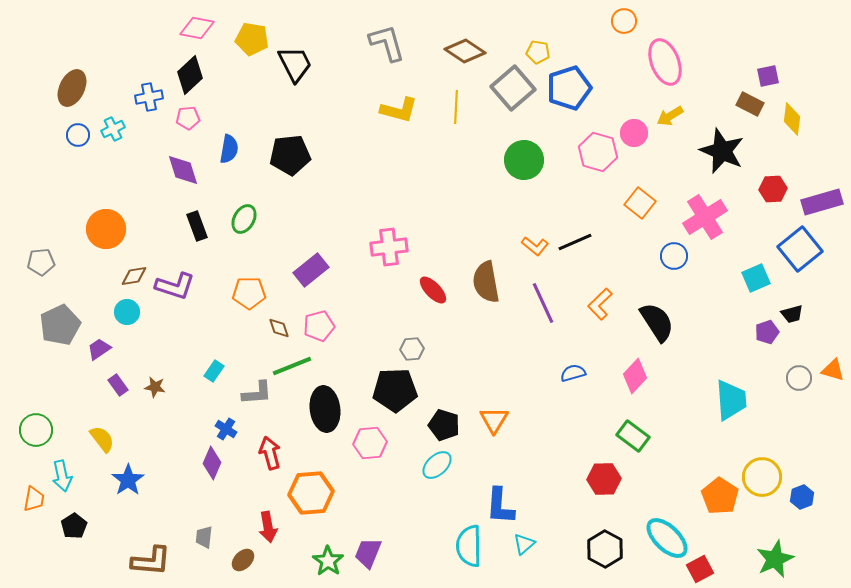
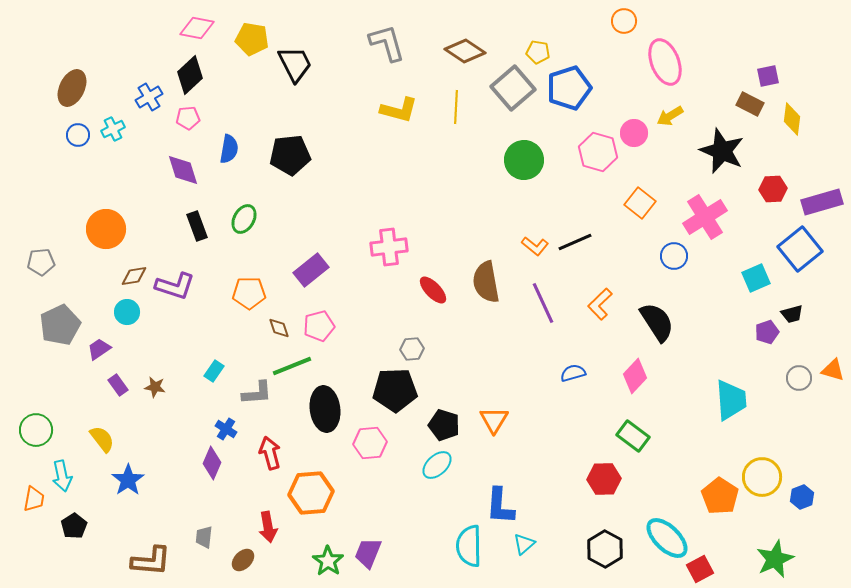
blue cross at (149, 97): rotated 20 degrees counterclockwise
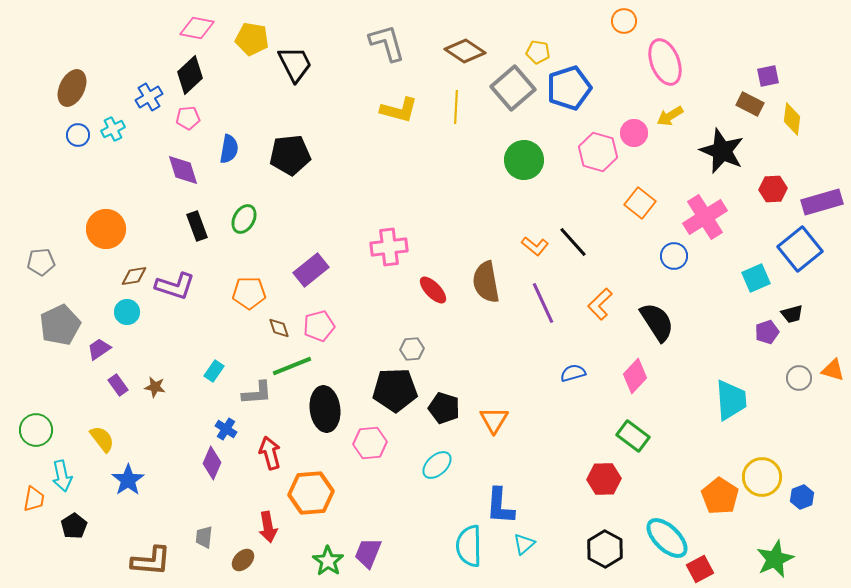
black line at (575, 242): moved 2 px left; rotated 72 degrees clockwise
black pentagon at (444, 425): moved 17 px up
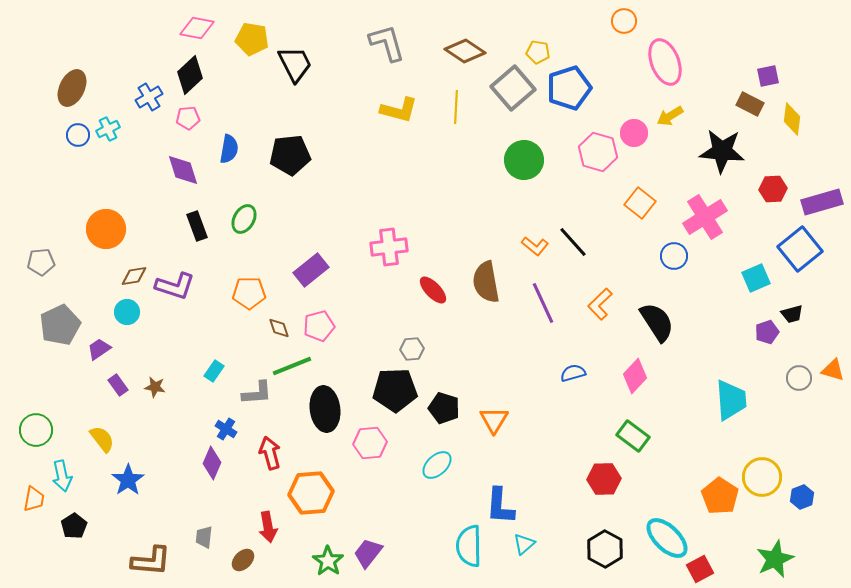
cyan cross at (113, 129): moved 5 px left
black star at (722, 151): rotated 18 degrees counterclockwise
purple trapezoid at (368, 553): rotated 16 degrees clockwise
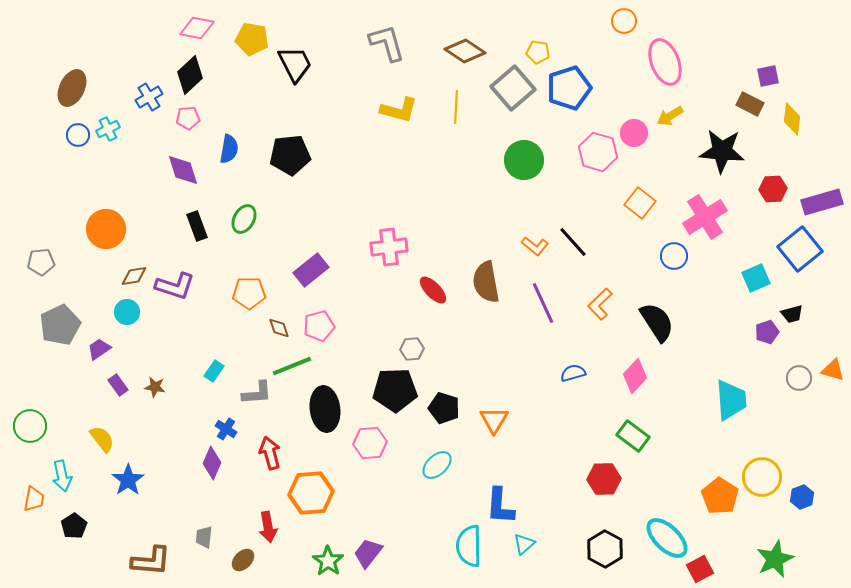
green circle at (36, 430): moved 6 px left, 4 px up
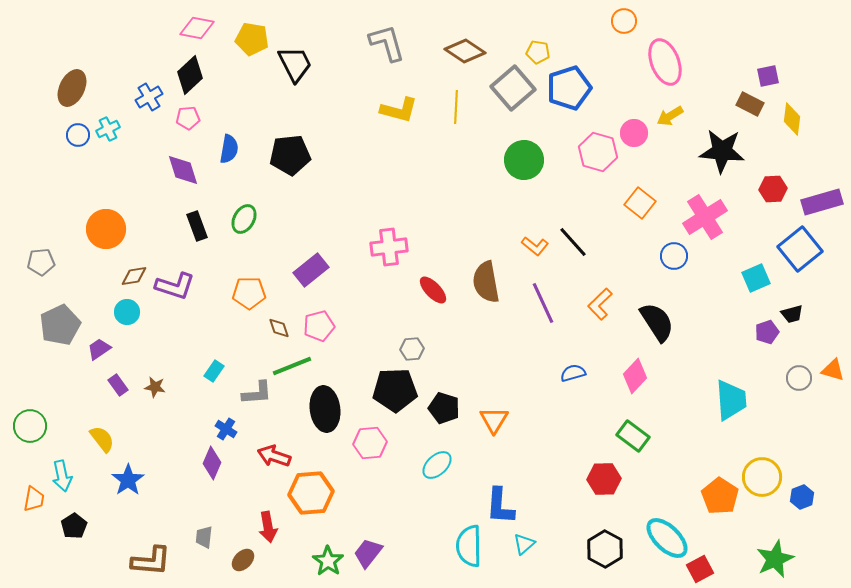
red arrow at (270, 453): moved 4 px right, 3 px down; rotated 56 degrees counterclockwise
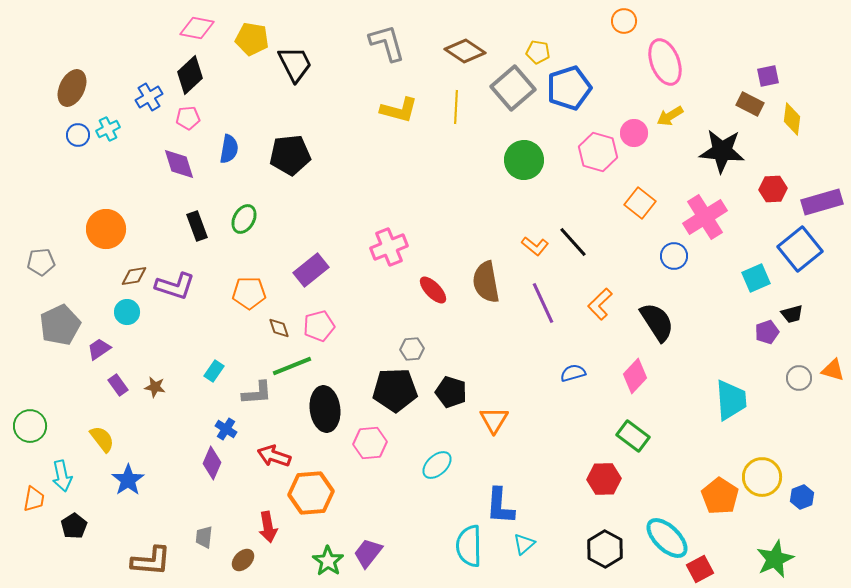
purple diamond at (183, 170): moved 4 px left, 6 px up
pink cross at (389, 247): rotated 15 degrees counterclockwise
black pentagon at (444, 408): moved 7 px right, 16 px up
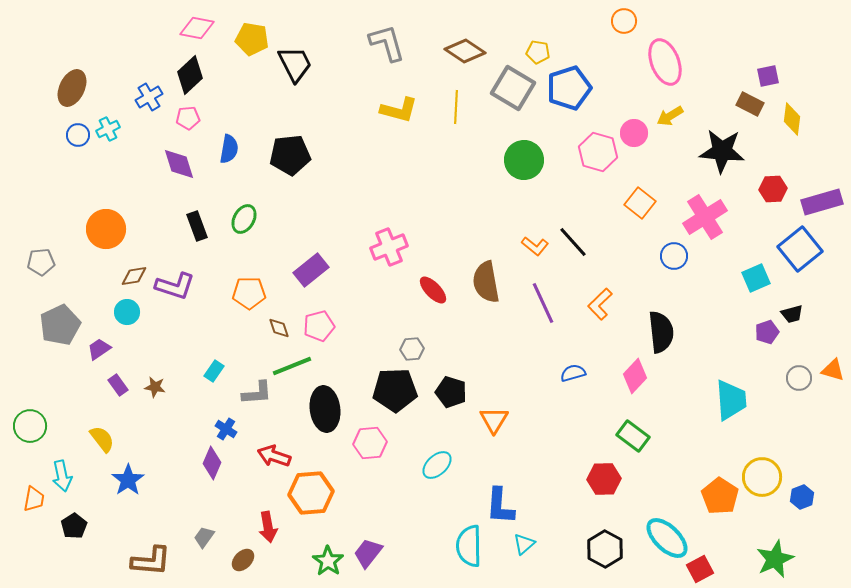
gray square at (513, 88): rotated 18 degrees counterclockwise
black semicircle at (657, 322): moved 4 px right, 10 px down; rotated 27 degrees clockwise
gray trapezoid at (204, 537): rotated 30 degrees clockwise
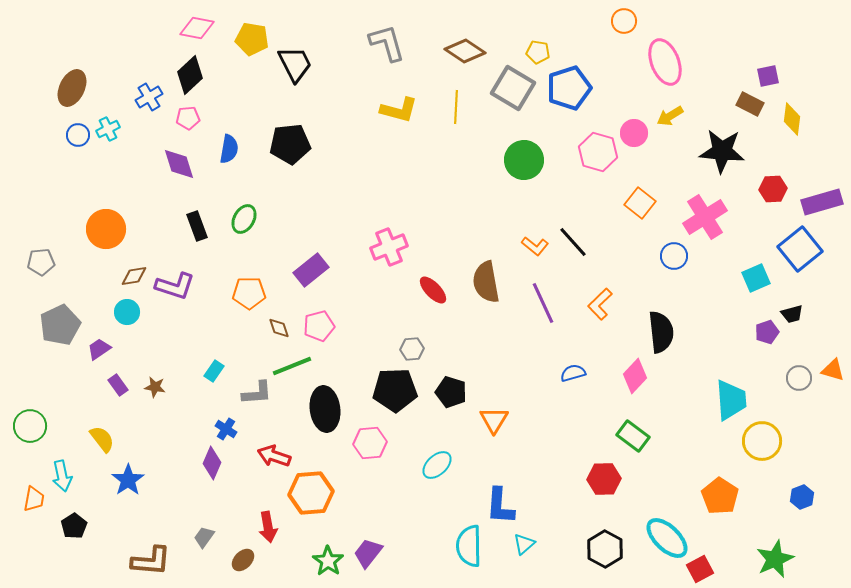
black pentagon at (290, 155): moved 11 px up
yellow circle at (762, 477): moved 36 px up
